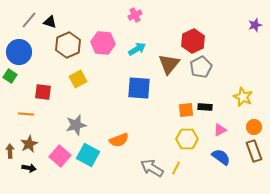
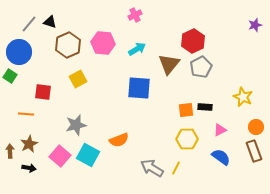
gray line: moved 4 px down
orange circle: moved 2 px right
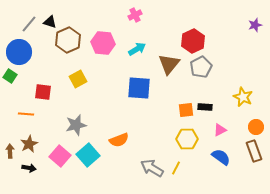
brown hexagon: moved 5 px up
cyan square: rotated 20 degrees clockwise
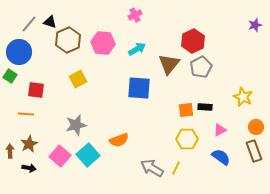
red square: moved 7 px left, 2 px up
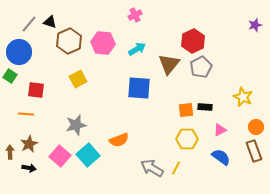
brown hexagon: moved 1 px right, 1 px down
brown arrow: moved 1 px down
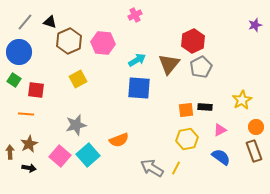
gray line: moved 4 px left, 2 px up
cyan arrow: moved 11 px down
green square: moved 4 px right, 4 px down
yellow star: moved 1 px left, 3 px down; rotated 18 degrees clockwise
yellow hexagon: rotated 10 degrees counterclockwise
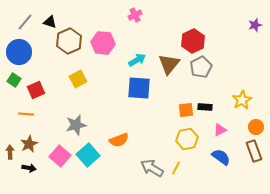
red square: rotated 30 degrees counterclockwise
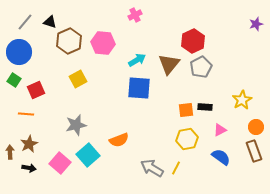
purple star: moved 1 px right, 1 px up
pink square: moved 7 px down
